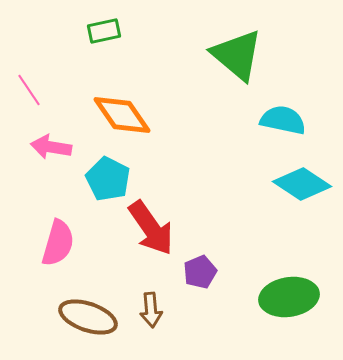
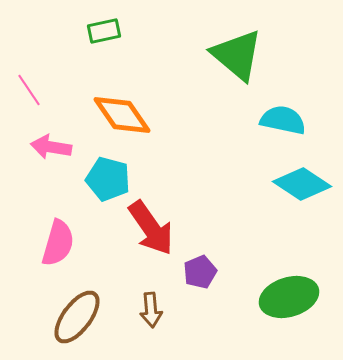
cyan pentagon: rotated 12 degrees counterclockwise
green ellipse: rotated 8 degrees counterclockwise
brown ellipse: moved 11 px left; rotated 72 degrees counterclockwise
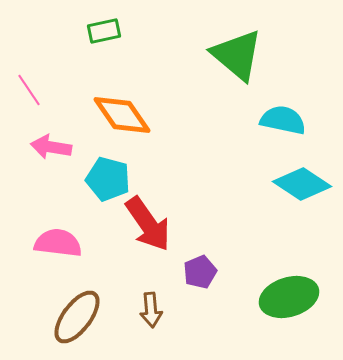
red arrow: moved 3 px left, 4 px up
pink semicircle: rotated 99 degrees counterclockwise
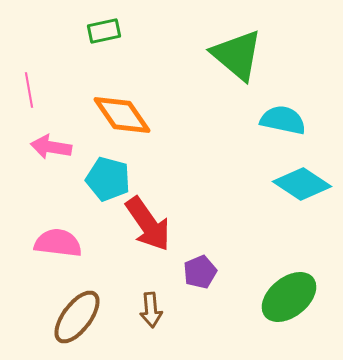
pink line: rotated 24 degrees clockwise
green ellipse: rotated 22 degrees counterclockwise
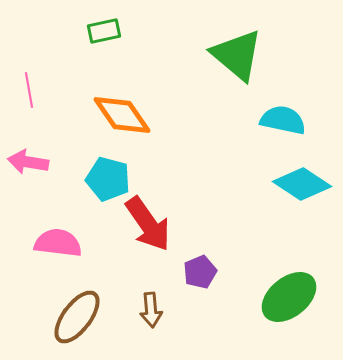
pink arrow: moved 23 px left, 15 px down
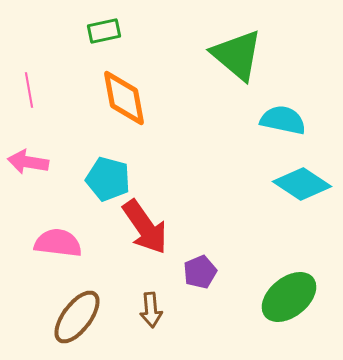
orange diamond: moved 2 px right, 17 px up; rotated 24 degrees clockwise
red arrow: moved 3 px left, 3 px down
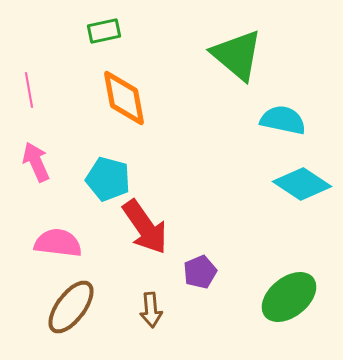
pink arrow: moved 8 px right; rotated 57 degrees clockwise
brown ellipse: moved 6 px left, 10 px up
